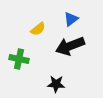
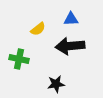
blue triangle: rotated 35 degrees clockwise
black arrow: rotated 16 degrees clockwise
black star: rotated 12 degrees counterclockwise
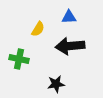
blue triangle: moved 2 px left, 2 px up
yellow semicircle: rotated 21 degrees counterclockwise
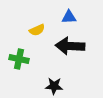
yellow semicircle: moved 1 px left, 1 px down; rotated 35 degrees clockwise
black arrow: rotated 8 degrees clockwise
black star: moved 2 px left, 2 px down; rotated 12 degrees clockwise
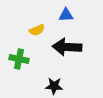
blue triangle: moved 3 px left, 2 px up
black arrow: moved 3 px left, 1 px down
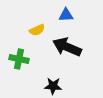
black arrow: rotated 20 degrees clockwise
black star: moved 1 px left
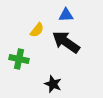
yellow semicircle: rotated 28 degrees counterclockwise
black arrow: moved 1 px left, 5 px up; rotated 12 degrees clockwise
black star: moved 2 px up; rotated 18 degrees clockwise
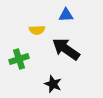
yellow semicircle: rotated 49 degrees clockwise
black arrow: moved 7 px down
green cross: rotated 30 degrees counterclockwise
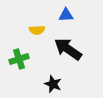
black arrow: moved 2 px right
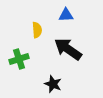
yellow semicircle: rotated 91 degrees counterclockwise
